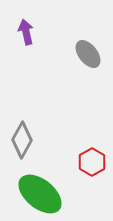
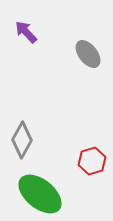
purple arrow: rotated 30 degrees counterclockwise
red hexagon: moved 1 px up; rotated 12 degrees clockwise
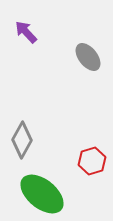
gray ellipse: moved 3 px down
green ellipse: moved 2 px right
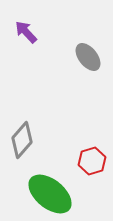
gray diamond: rotated 12 degrees clockwise
green ellipse: moved 8 px right
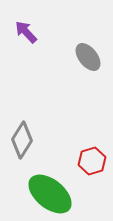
gray diamond: rotated 9 degrees counterclockwise
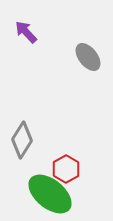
red hexagon: moved 26 px left, 8 px down; rotated 12 degrees counterclockwise
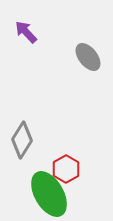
green ellipse: moved 1 px left; rotated 21 degrees clockwise
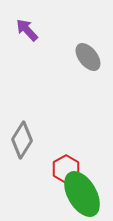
purple arrow: moved 1 px right, 2 px up
green ellipse: moved 33 px right
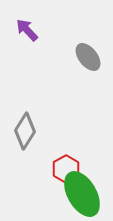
gray diamond: moved 3 px right, 9 px up
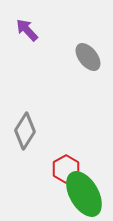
green ellipse: moved 2 px right
